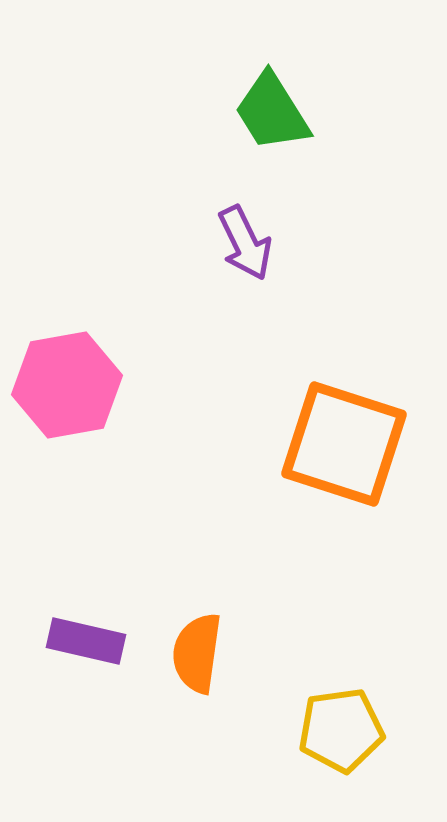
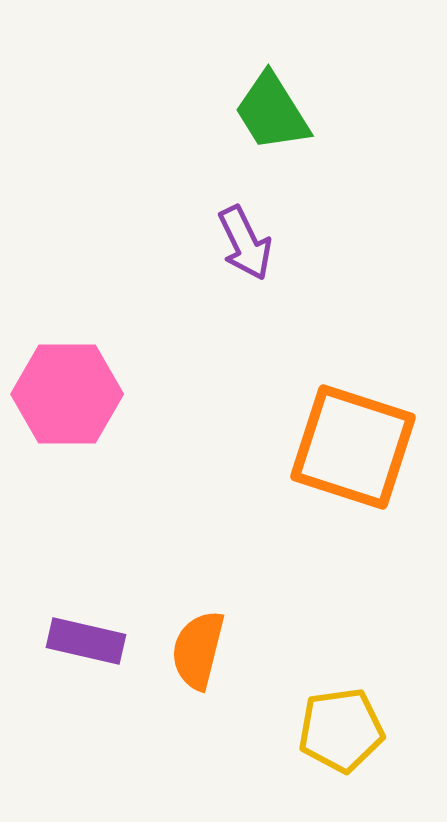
pink hexagon: moved 9 px down; rotated 10 degrees clockwise
orange square: moved 9 px right, 3 px down
orange semicircle: moved 1 px right, 3 px up; rotated 6 degrees clockwise
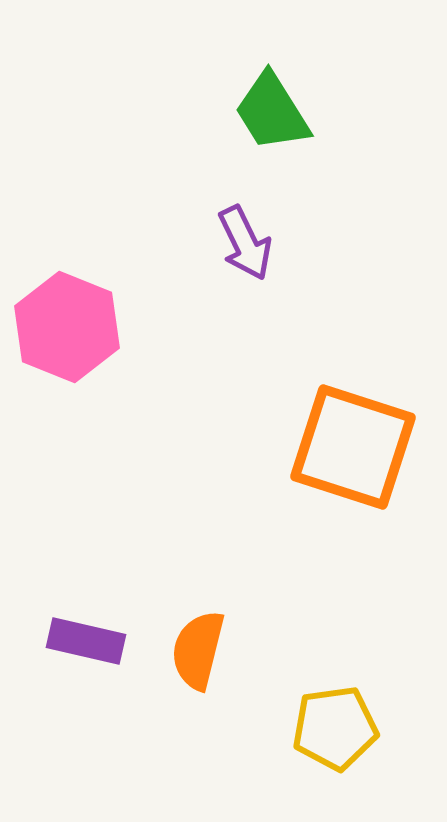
pink hexagon: moved 67 px up; rotated 22 degrees clockwise
yellow pentagon: moved 6 px left, 2 px up
